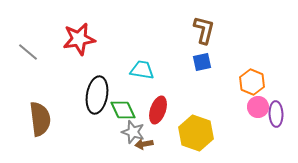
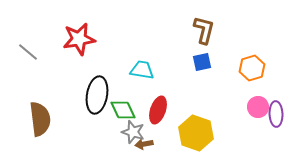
orange hexagon: moved 14 px up; rotated 20 degrees clockwise
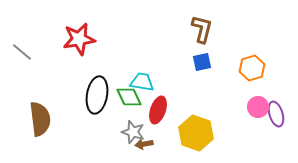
brown L-shape: moved 2 px left, 1 px up
gray line: moved 6 px left
cyan trapezoid: moved 12 px down
green diamond: moved 6 px right, 13 px up
purple ellipse: rotated 15 degrees counterclockwise
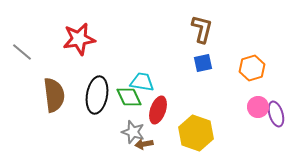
blue square: moved 1 px right, 1 px down
brown semicircle: moved 14 px right, 24 px up
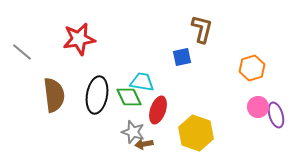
blue square: moved 21 px left, 6 px up
purple ellipse: moved 1 px down
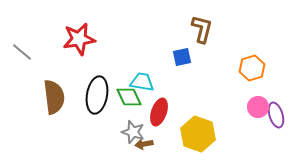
brown semicircle: moved 2 px down
red ellipse: moved 1 px right, 2 px down
yellow hexagon: moved 2 px right, 1 px down
